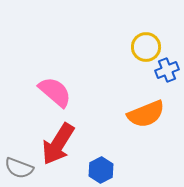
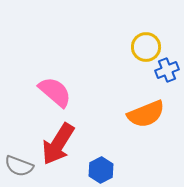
gray semicircle: moved 2 px up
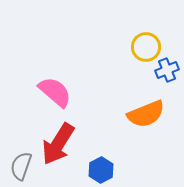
gray semicircle: moved 2 px right; rotated 88 degrees clockwise
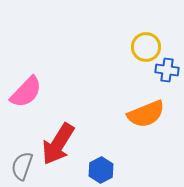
blue cross: rotated 30 degrees clockwise
pink semicircle: moved 29 px left; rotated 93 degrees clockwise
gray semicircle: moved 1 px right
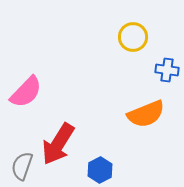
yellow circle: moved 13 px left, 10 px up
blue hexagon: moved 1 px left
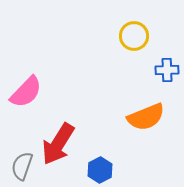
yellow circle: moved 1 px right, 1 px up
blue cross: rotated 10 degrees counterclockwise
orange semicircle: moved 3 px down
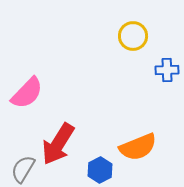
yellow circle: moved 1 px left
pink semicircle: moved 1 px right, 1 px down
orange semicircle: moved 8 px left, 30 px down
gray semicircle: moved 1 px right, 3 px down; rotated 12 degrees clockwise
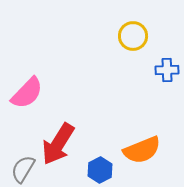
orange semicircle: moved 4 px right, 3 px down
